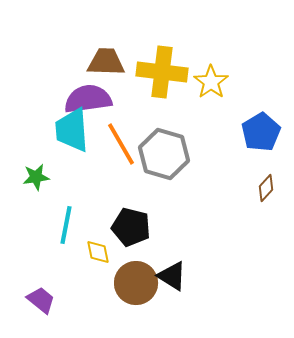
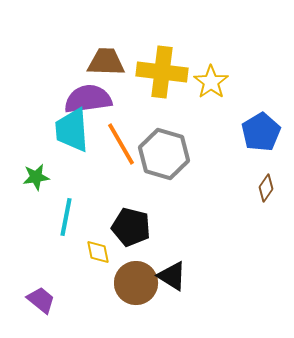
brown diamond: rotated 8 degrees counterclockwise
cyan line: moved 8 px up
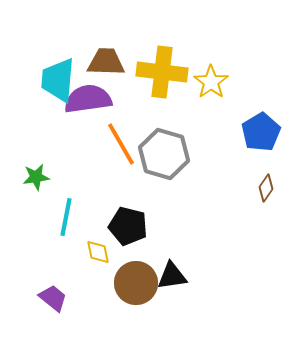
cyan trapezoid: moved 14 px left, 50 px up; rotated 9 degrees clockwise
black pentagon: moved 3 px left, 1 px up
black triangle: rotated 40 degrees counterclockwise
purple trapezoid: moved 12 px right, 2 px up
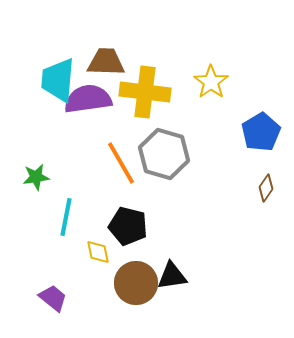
yellow cross: moved 17 px left, 20 px down
orange line: moved 19 px down
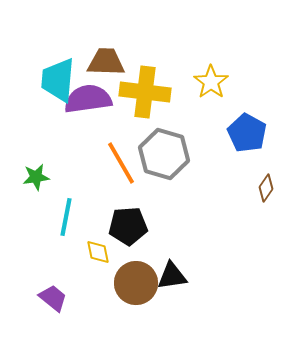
blue pentagon: moved 14 px left, 1 px down; rotated 12 degrees counterclockwise
black pentagon: rotated 18 degrees counterclockwise
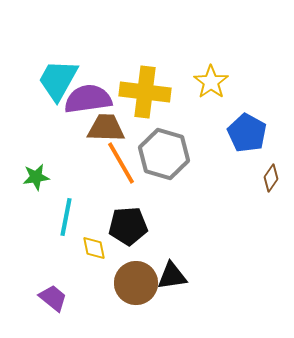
brown trapezoid: moved 66 px down
cyan trapezoid: rotated 24 degrees clockwise
brown diamond: moved 5 px right, 10 px up
yellow diamond: moved 4 px left, 4 px up
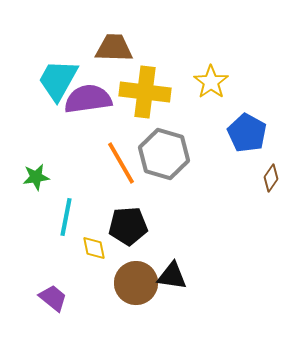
brown trapezoid: moved 8 px right, 80 px up
black triangle: rotated 16 degrees clockwise
